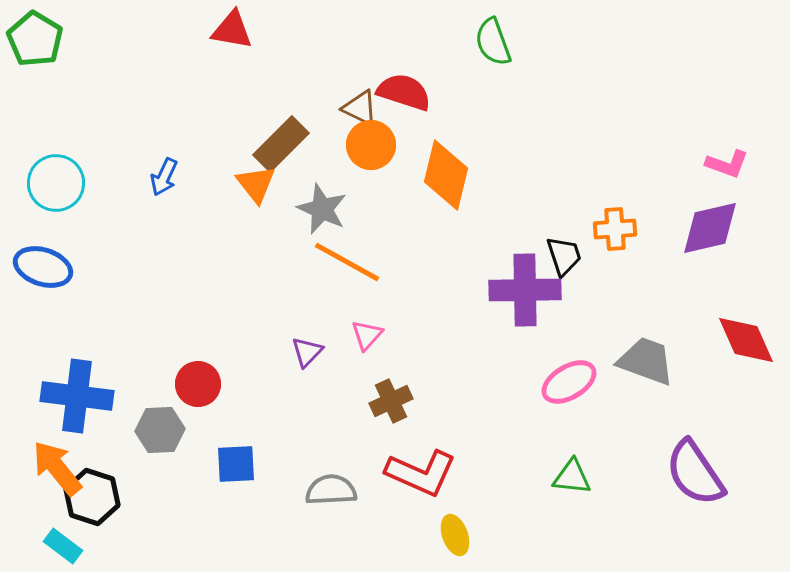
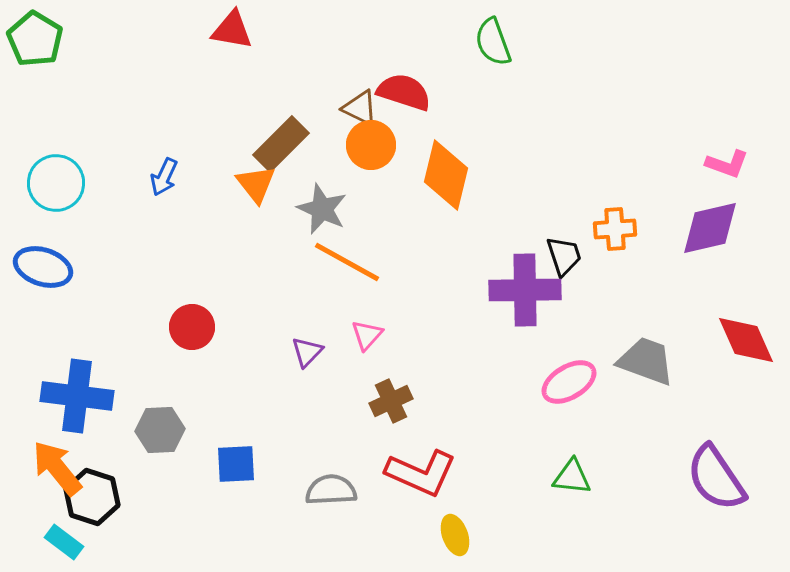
red circle: moved 6 px left, 57 px up
purple semicircle: moved 21 px right, 5 px down
cyan rectangle: moved 1 px right, 4 px up
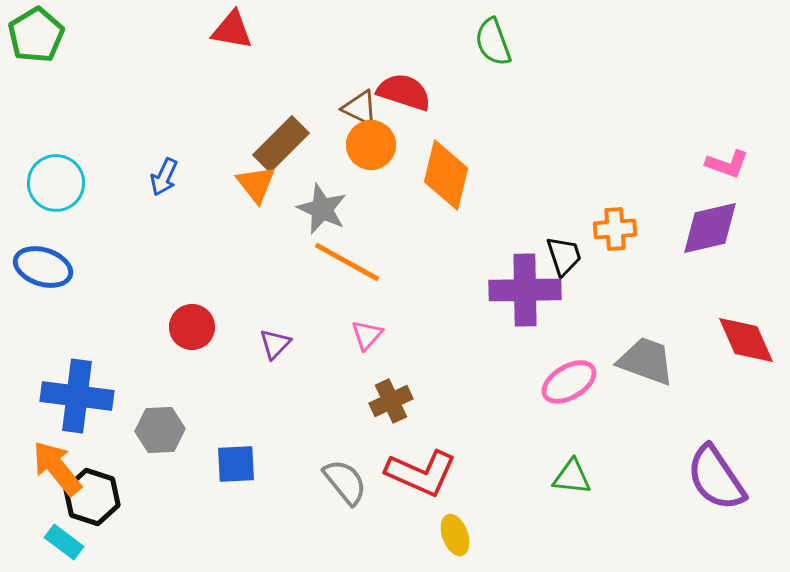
green pentagon: moved 1 px right, 4 px up; rotated 10 degrees clockwise
purple triangle: moved 32 px left, 8 px up
gray semicircle: moved 14 px right, 8 px up; rotated 54 degrees clockwise
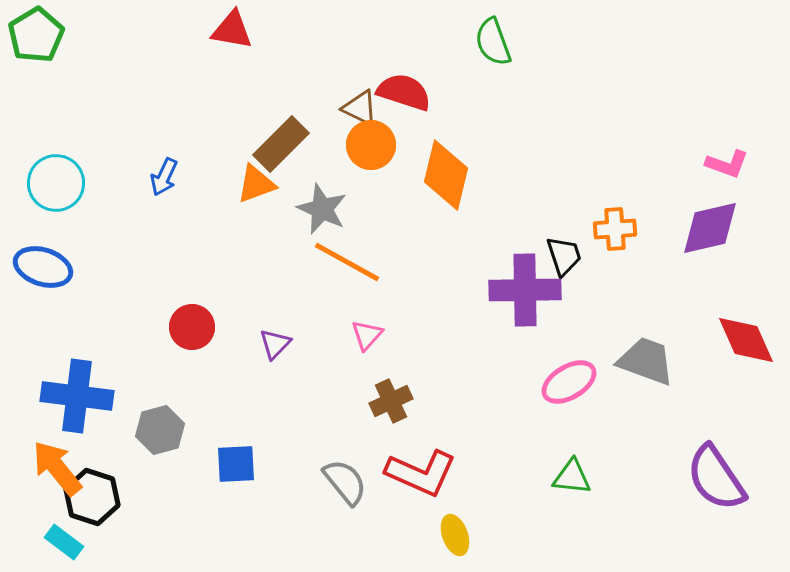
orange triangle: rotated 48 degrees clockwise
gray hexagon: rotated 12 degrees counterclockwise
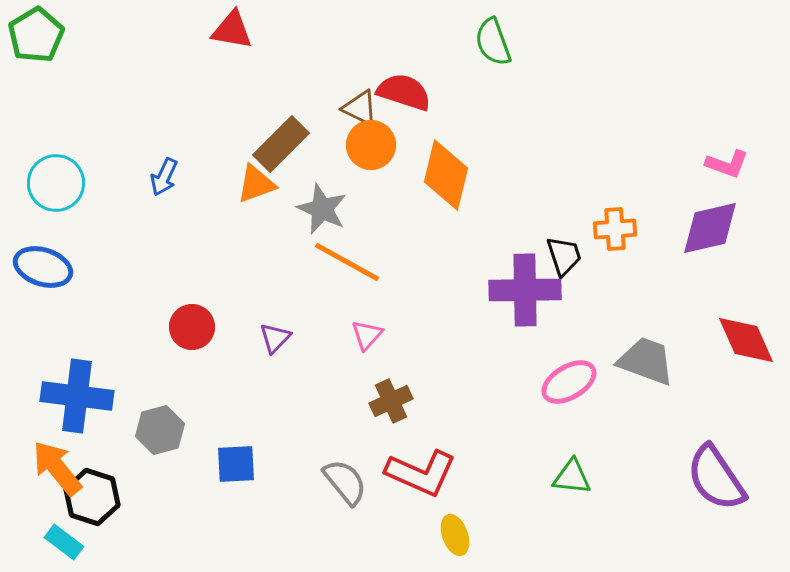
purple triangle: moved 6 px up
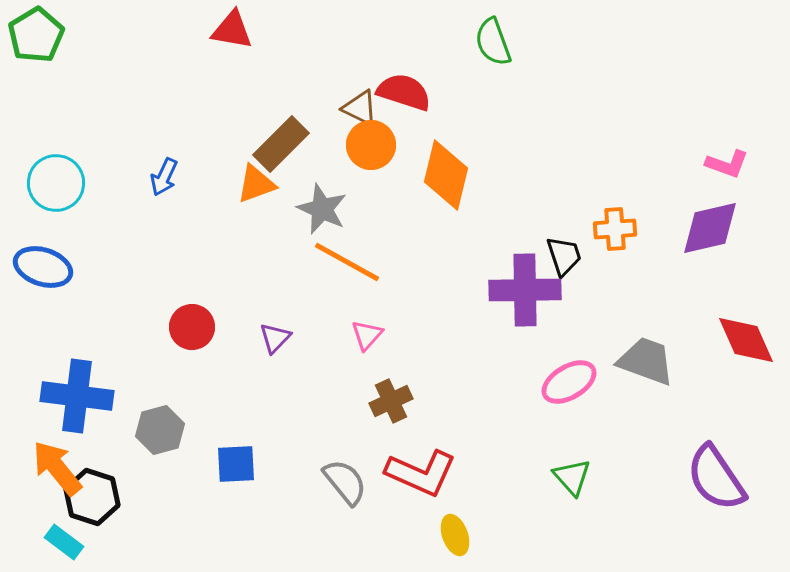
green triangle: rotated 42 degrees clockwise
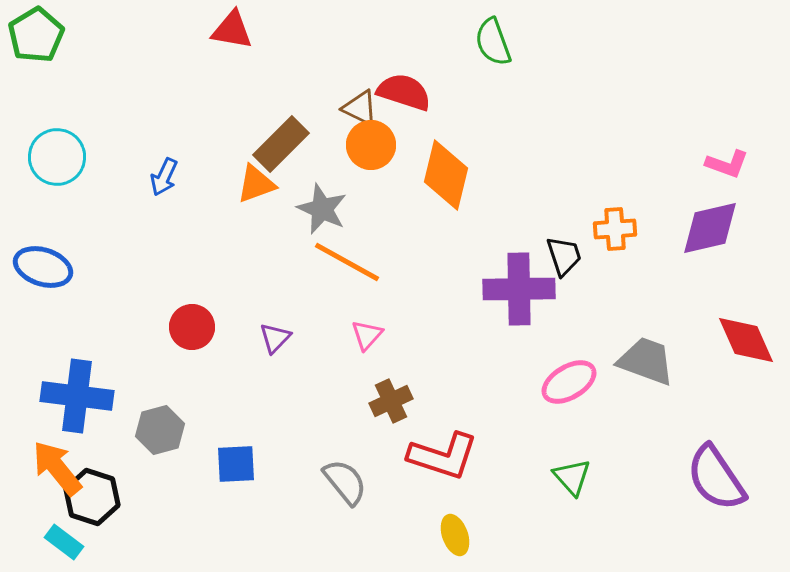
cyan circle: moved 1 px right, 26 px up
purple cross: moved 6 px left, 1 px up
red L-shape: moved 22 px right, 17 px up; rotated 6 degrees counterclockwise
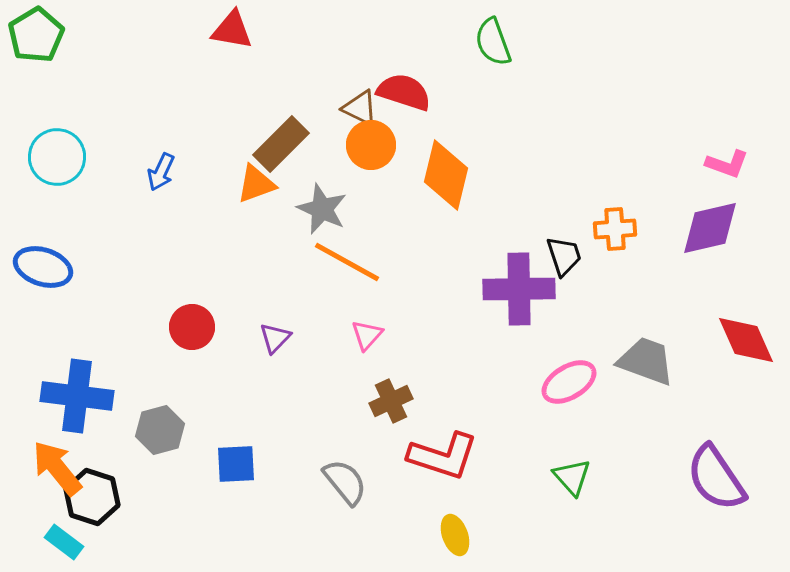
blue arrow: moved 3 px left, 5 px up
